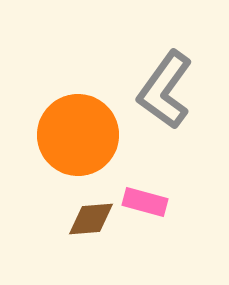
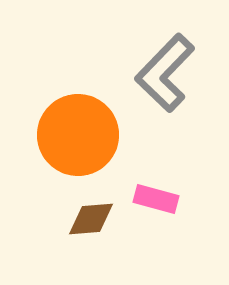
gray L-shape: moved 17 px up; rotated 8 degrees clockwise
pink rectangle: moved 11 px right, 3 px up
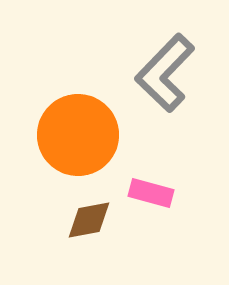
pink rectangle: moved 5 px left, 6 px up
brown diamond: moved 2 px left, 1 px down; rotated 6 degrees counterclockwise
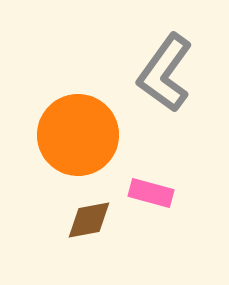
gray L-shape: rotated 8 degrees counterclockwise
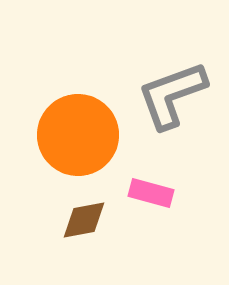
gray L-shape: moved 7 px right, 22 px down; rotated 34 degrees clockwise
brown diamond: moved 5 px left
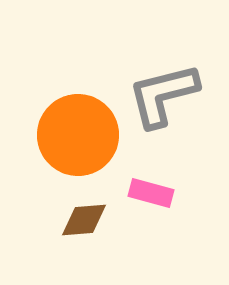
gray L-shape: moved 9 px left; rotated 6 degrees clockwise
brown diamond: rotated 6 degrees clockwise
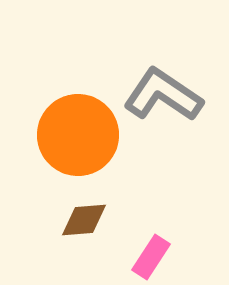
gray L-shape: rotated 48 degrees clockwise
pink rectangle: moved 64 px down; rotated 72 degrees counterclockwise
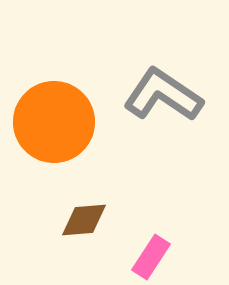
orange circle: moved 24 px left, 13 px up
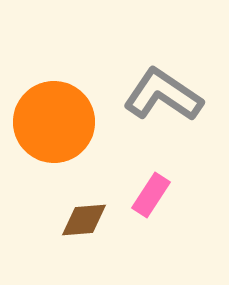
pink rectangle: moved 62 px up
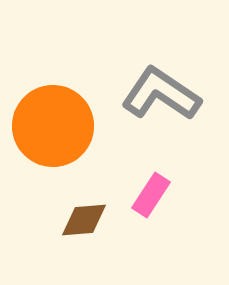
gray L-shape: moved 2 px left, 1 px up
orange circle: moved 1 px left, 4 px down
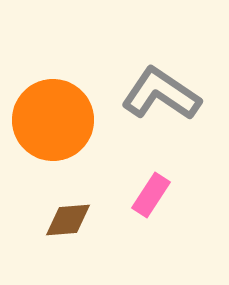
orange circle: moved 6 px up
brown diamond: moved 16 px left
